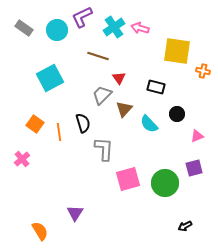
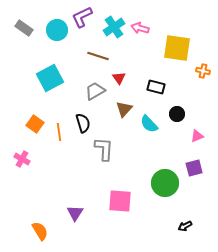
yellow square: moved 3 px up
gray trapezoid: moved 7 px left, 4 px up; rotated 15 degrees clockwise
pink cross: rotated 21 degrees counterclockwise
pink square: moved 8 px left, 22 px down; rotated 20 degrees clockwise
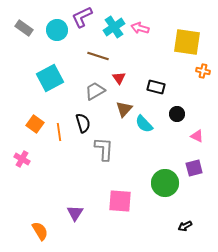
yellow square: moved 10 px right, 6 px up
cyan semicircle: moved 5 px left
pink triangle: rotated 48 degrees clockwise
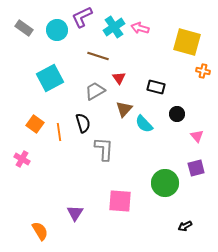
yellow square: rotated 8 degrees clockwise
pink triangle: rotated 24 degrees clockwise
purple square: moved 2 px right
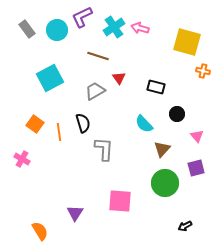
gray rectangle: moved 3 px right, 1 px down; rotated 18 degrees clockwise
brown triangle: moved 38 px right, 40 px down
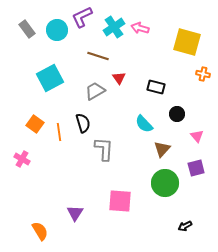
orange cross: moved 3 px down
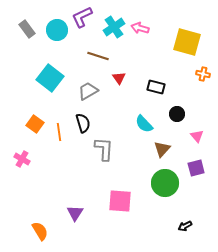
cyan square: rotated 24 degrees counterclockwise
gray trapezoid: moved 7 px left
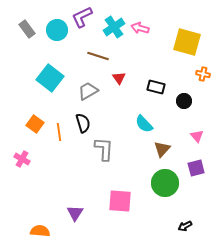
black circle: moved 7 px right, 13 px up
orange semicircle: rotated 54 degrees counterclockwise
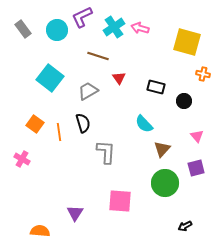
gray rectangle: moved 4 px left
gray L-shape: moved 2 px right, 3 px down
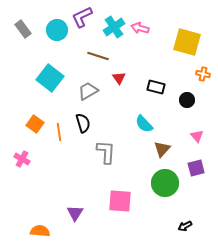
black circle: moved 3 px right, 1 px up
